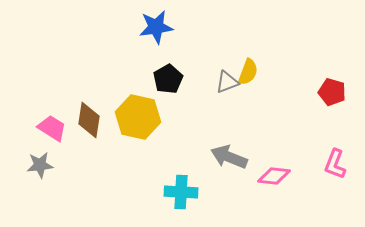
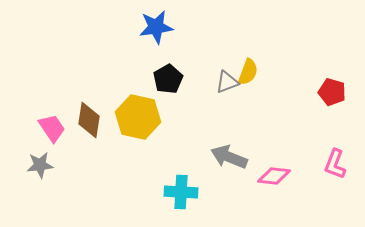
pink trapezoid: rotated 24 degrees clockwise
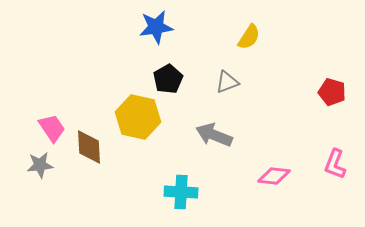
yellow semicircle: moved 1 px right, 35 px up; rotated 12 degrees clockwise
brown diamond: moved 27 px down; rotated 12 degrees counterclockwise
gray arrow: moved 15 px left, 22 px up
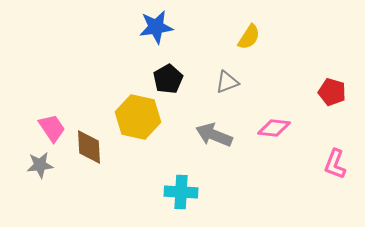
pink diamond: moved 48 px up
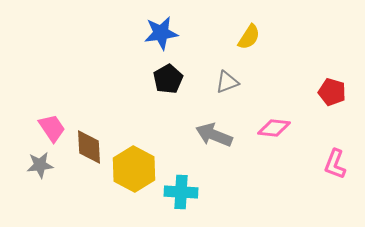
blue star: moved 5 px right, 6 px down
yellow hexagon: moved 4 px left, 52 px down; rotated 15 degrees clockwise
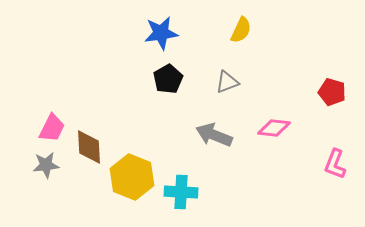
yellow semicircle: moved 8 px left, 7 px up; rotated 8 degrees counterclockwise
pink trapezoid: rotated 60 degrees clockwise
gray star: moved 6 px right
yellow hexagon: moved 2 px left, 8 px down; rotated 6 degrees counterclockwise
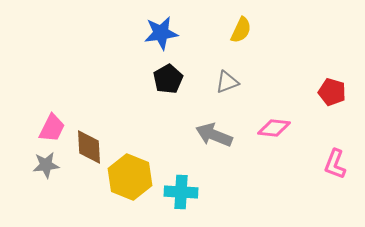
yellow hexagon: moved 2 px left
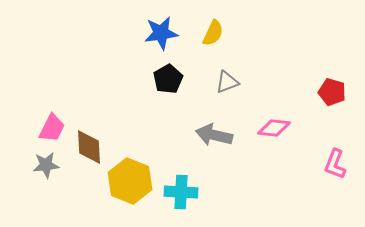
yellow semicircle: moved 28 px left, 3 px down
gray arrow: rotated 9 degrees counterclockwise
yellow hexagon: moved 4 px down
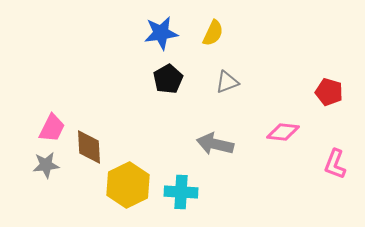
red pentagon: moved 3 px left
pink diamond: moved 9 px right, 4 px down
gray arrow: moved 1 px right, 9 px down
yellow hexagon: moved 2 px left, 4 px down; rotated 12 degrees clockwise
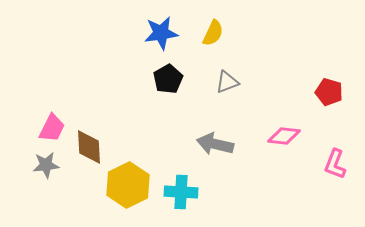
pink diamond: moved 1 px right, 4 px down
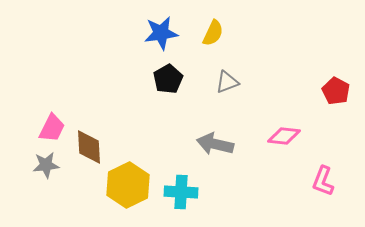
red pentagon: moved 7 px right, 1 px up; rotated 12 degrees clockwise
pink L-shape: moved 12 px left, 17 px down
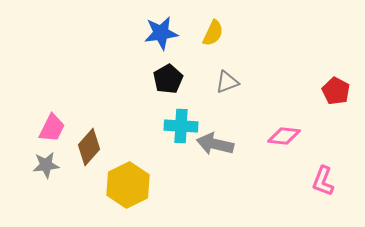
brown diamond: rotated 45 degrees clockwise
cyan cross: moved 66 px up
